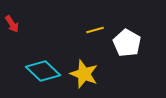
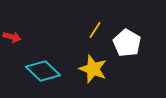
red arrow: moved 13 px down; rotated 42 degrees counterclockwise
yellow line: rotated 42 degrees counterclockwise
yellow star: moved 9 px right, 5 px up
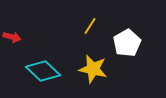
yellow line: moved 5 px left, 4 px up
white pentagon: rotated 12 degrees clockwise
yellow star: rotated 8 degrees counterclockwise
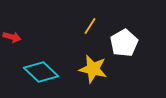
white pentagon: moved 3 px left
cyan diamond: moved 2 px left, 1 px down
